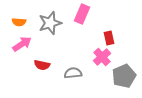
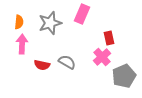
orange semicircle: rotated 88 degrees counterclockwise
pink arrow: rotated 54 degrees counterclockwise
gray semicircle: moved 6 px left, 11 px up; rotated 36 degrees clockwise
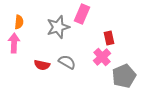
gray star: moved 8 px right, 4 px down
pink arrow: moved 8 px left, 1 px up
